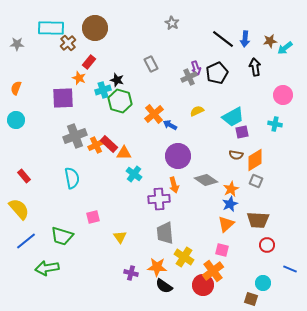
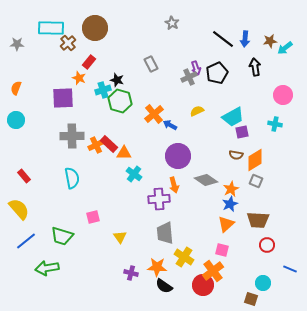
gray cross at (75, 136): moved 3 px left; rotated 20 degrees clockwise
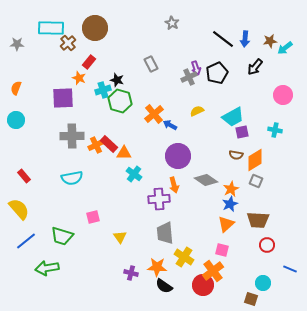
black arrow at (255, 67): rotated 132 degrees counterclockwise
cyan cross at (275, 124): moved 6 px down
cyan semicircle at (72, 178): rotated 90 degrees clockwise
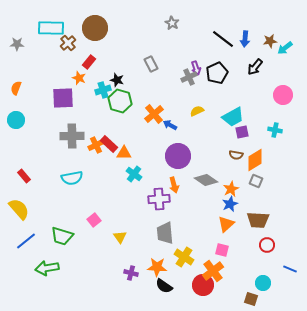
pink square at (93, 217): moved 1 px right, 3 px down; rotated 24 degrees counterclockwise
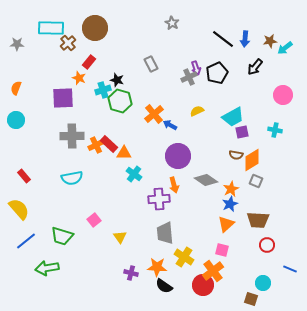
orange diamond at (255, 160): moved 3 px left
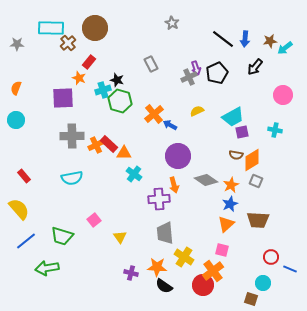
orange star at (231, 189): moved 4 px up
red circle at (267, 245): moved 4 px right, 12 px down
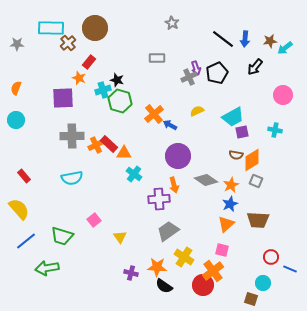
gray rectangle at (151, 64): moved 6 px right, 6 px up; rotated 63 degrees counterclockwise
gray trapezoid at (165, 233): moved 3 px right, 2 px up; rotated 60 degrees clockwise
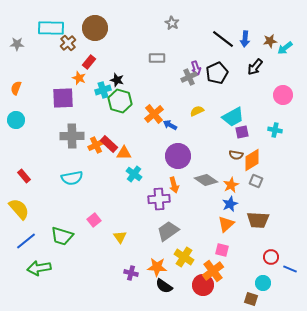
green arrow at (47, 268): moved 8 px left
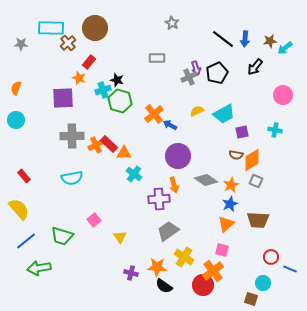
gray star at (17, 44): moved 4 px right
cyan trapezoid at (233, 117): moved 9 px left, 3 px up
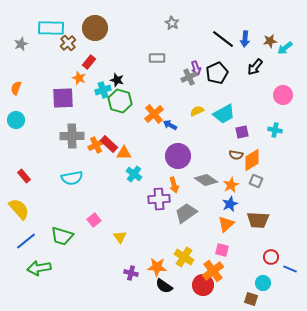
gray star at (21, 44): rotated 24 degrees counterclockwise
gray trapezoid at (168, 231): moved 18 px right, 18 px up
